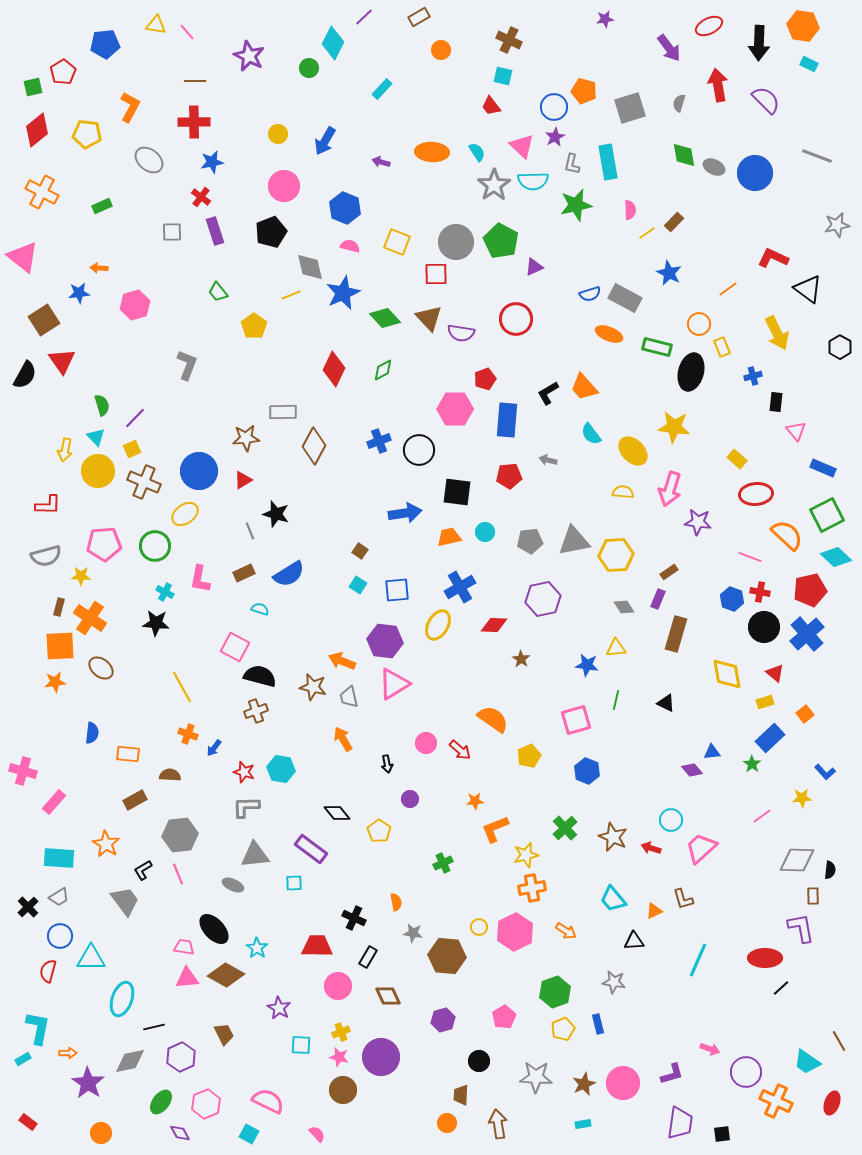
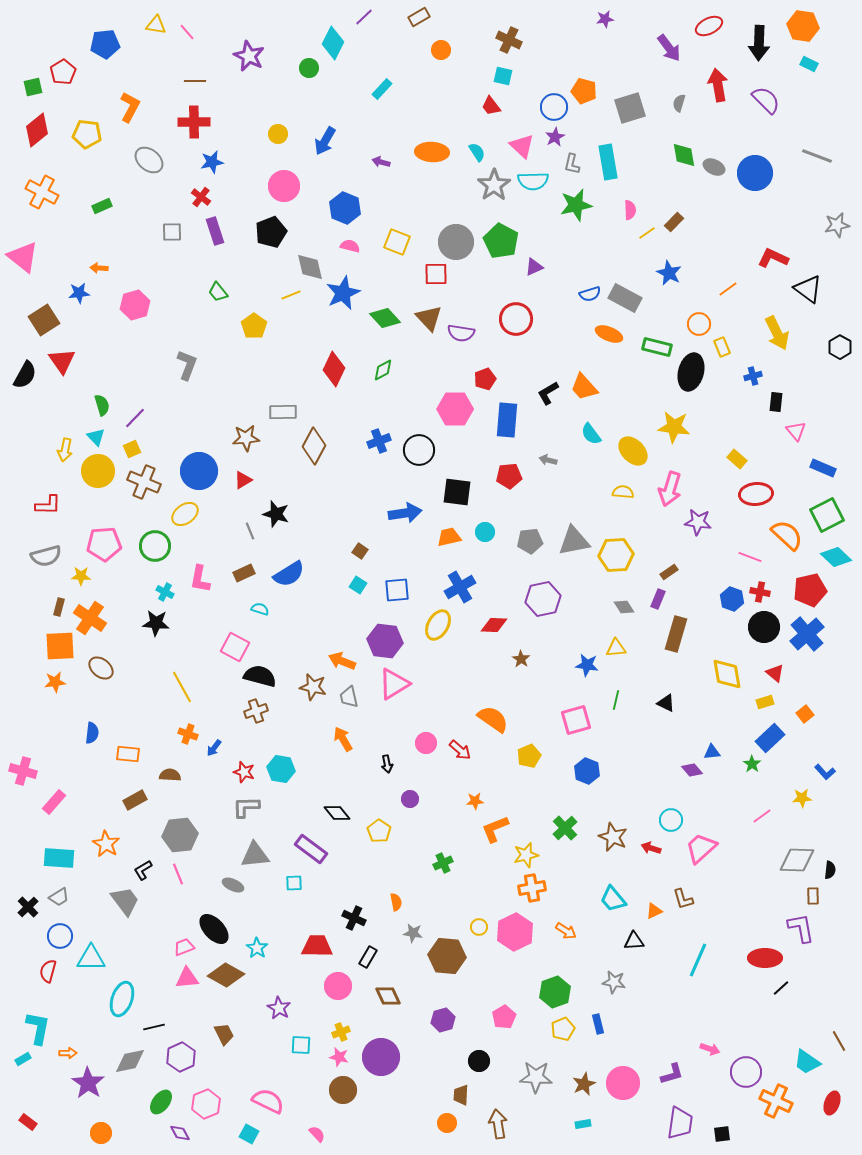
pink trapezoid at (184, 947): rotated 30 degrees counterclockwise
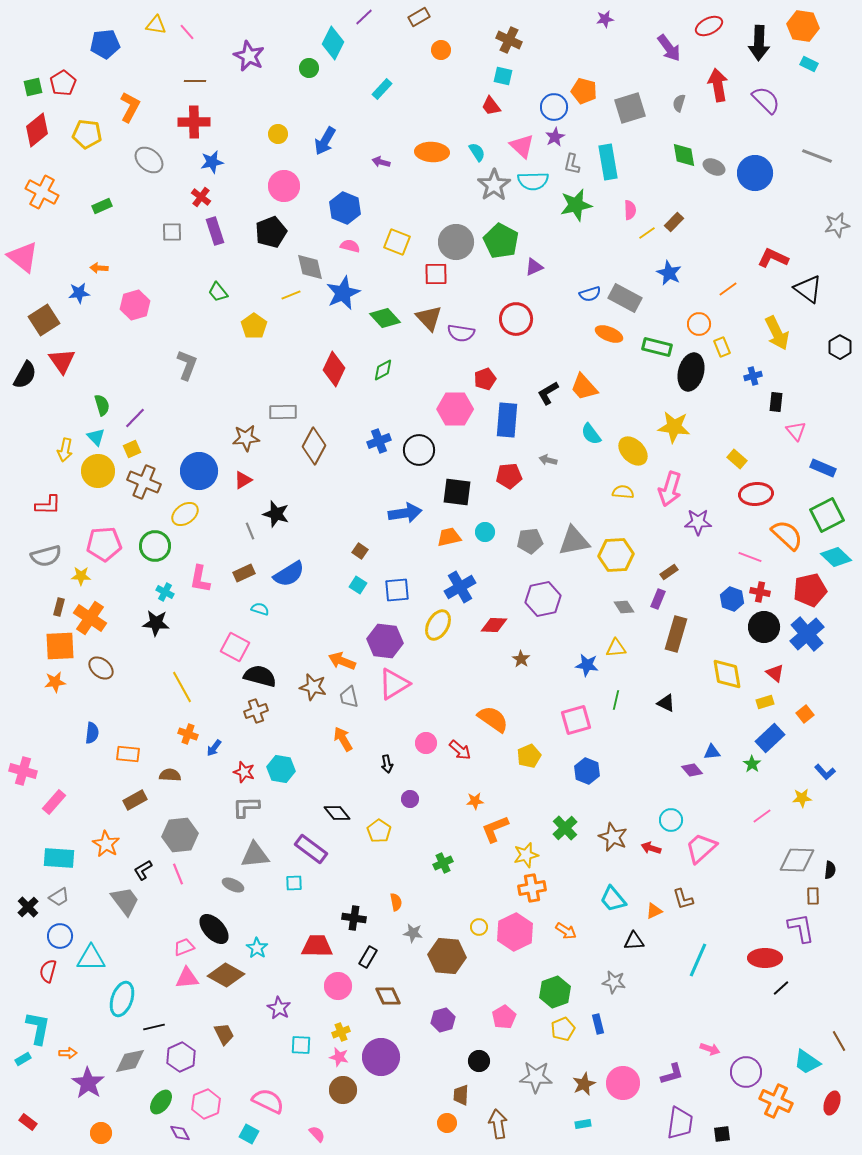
red pentagon at (63, 72): moved 11 px down
purple star at (698, 522): rotated 8 degrees counterclockwise
black cross at (354, 918): rotated 15 degrees counterclockwise
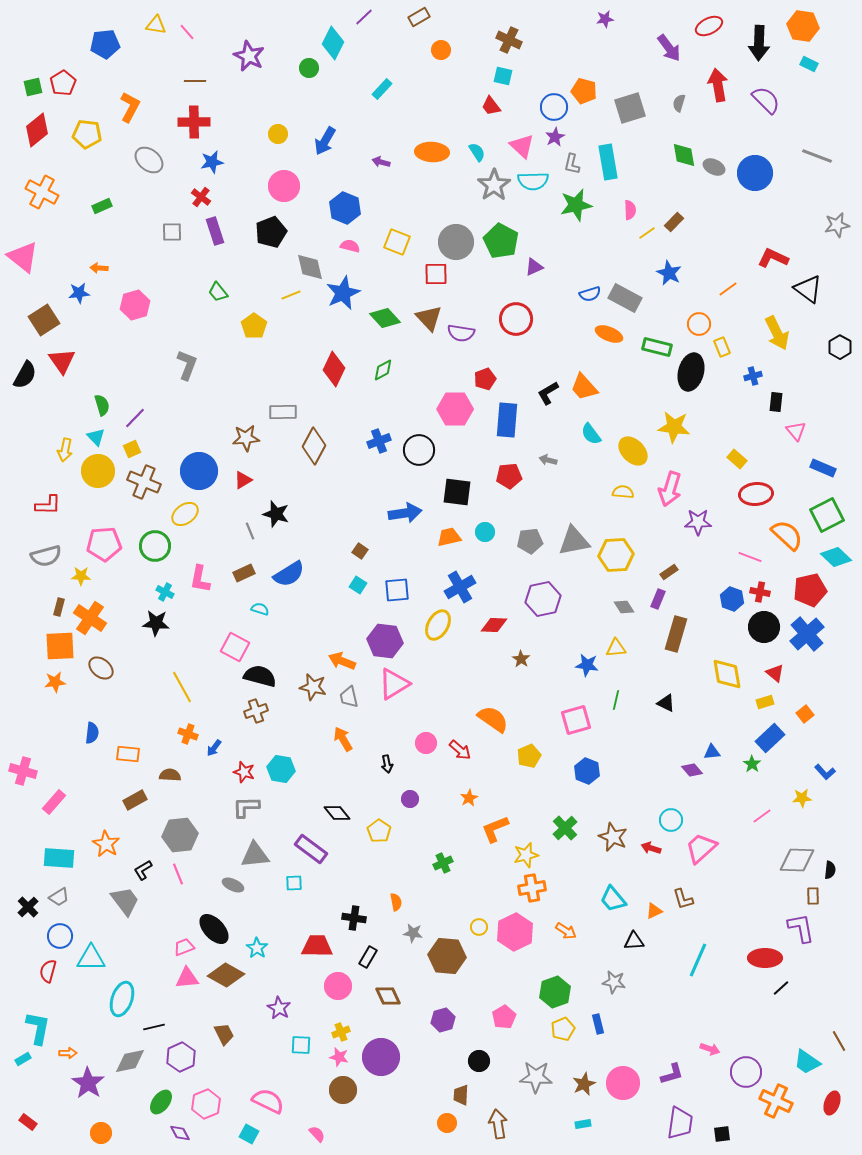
orange star at (475, 801): moved 6 px left, 3 px up; rotated 24 degrees counterclockwise
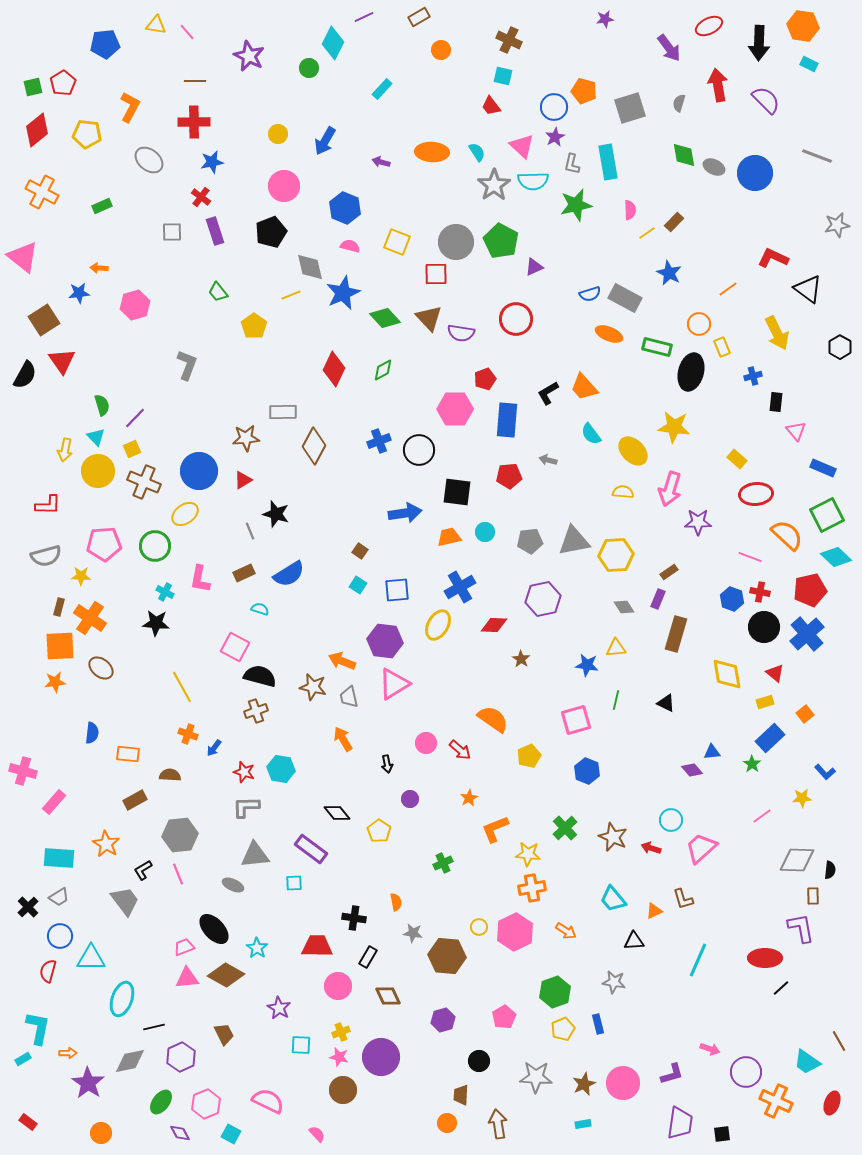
purple line at (364, 17): rotated 18 degrees clockwise
yellow star at (526, 855): moved 2 px right, 1 px up; rotated 20 degrees clockwise
cyan square at (249, 1134): moved 18 px left
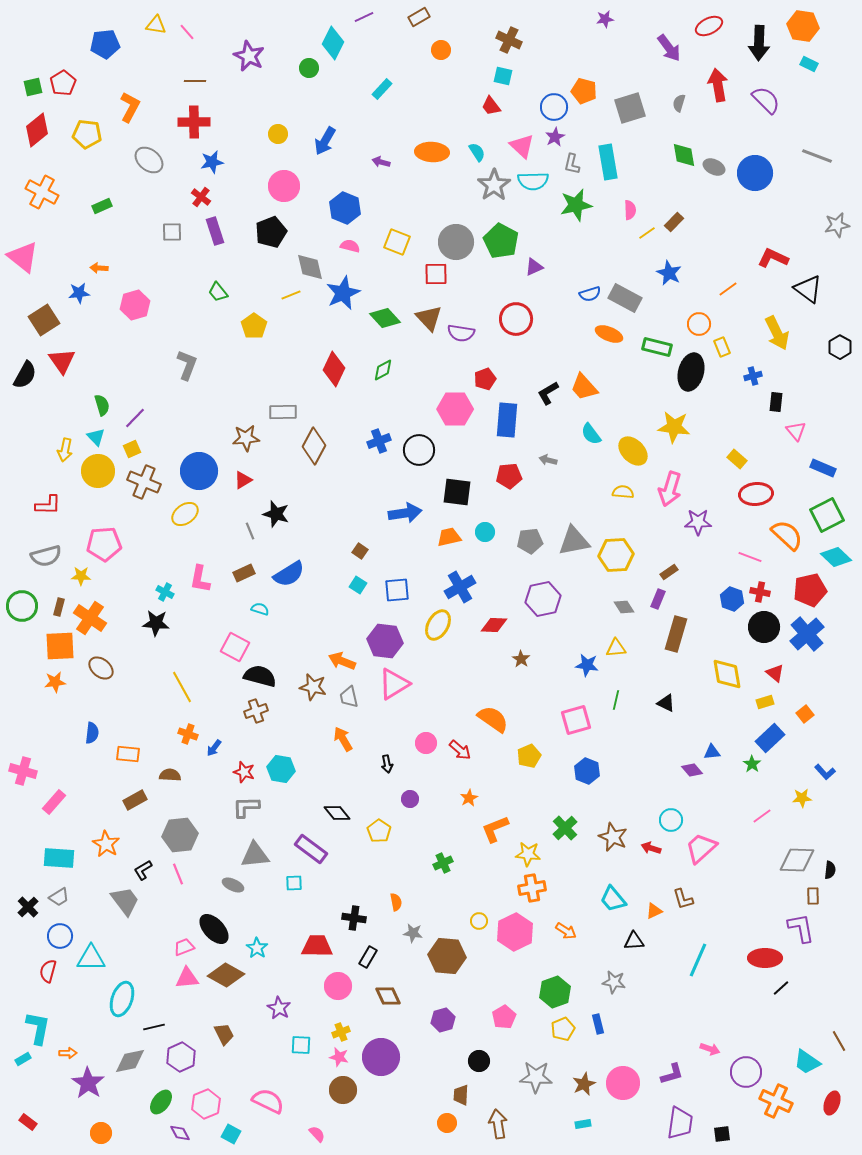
green circle at (155, 546): moved 133 px left, 60 px down
yellow circle at (479, 927): moved 6 px up
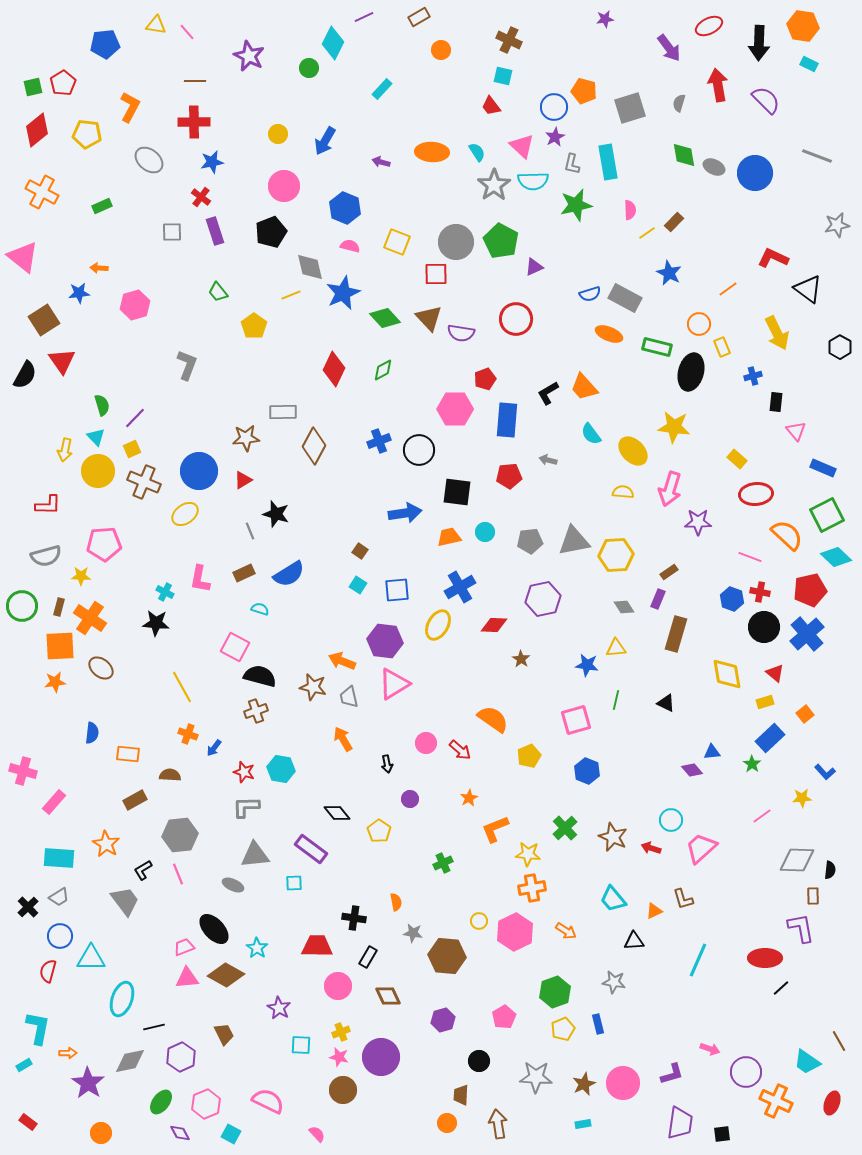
cyan rectangle at (23, 1059): moved 1 px right, 6 px down
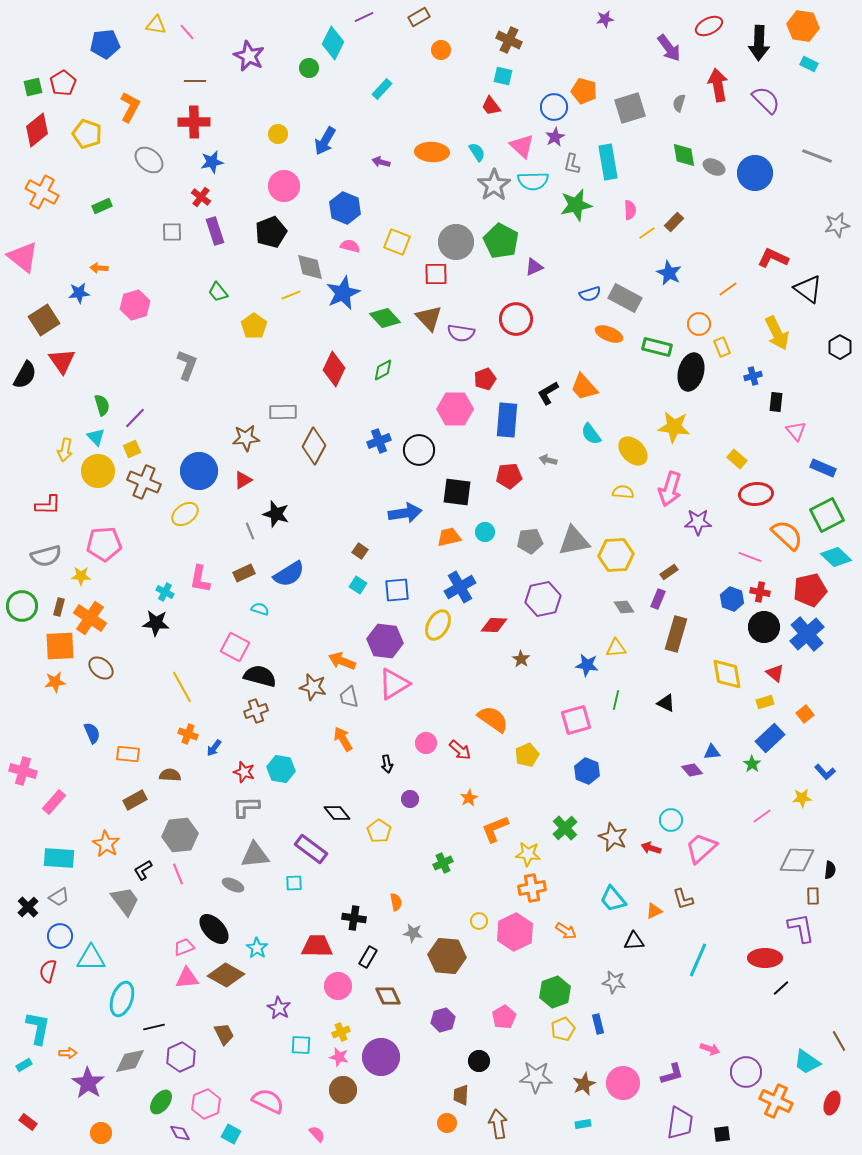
yellow pentagon at (87, 134): rotated 12 degrees clockwise
blue semicircle at (92, 733): rotated 30 degrees counterclockwise
yellow pentagon at (529, 756): moved 2 px left, 1 px up
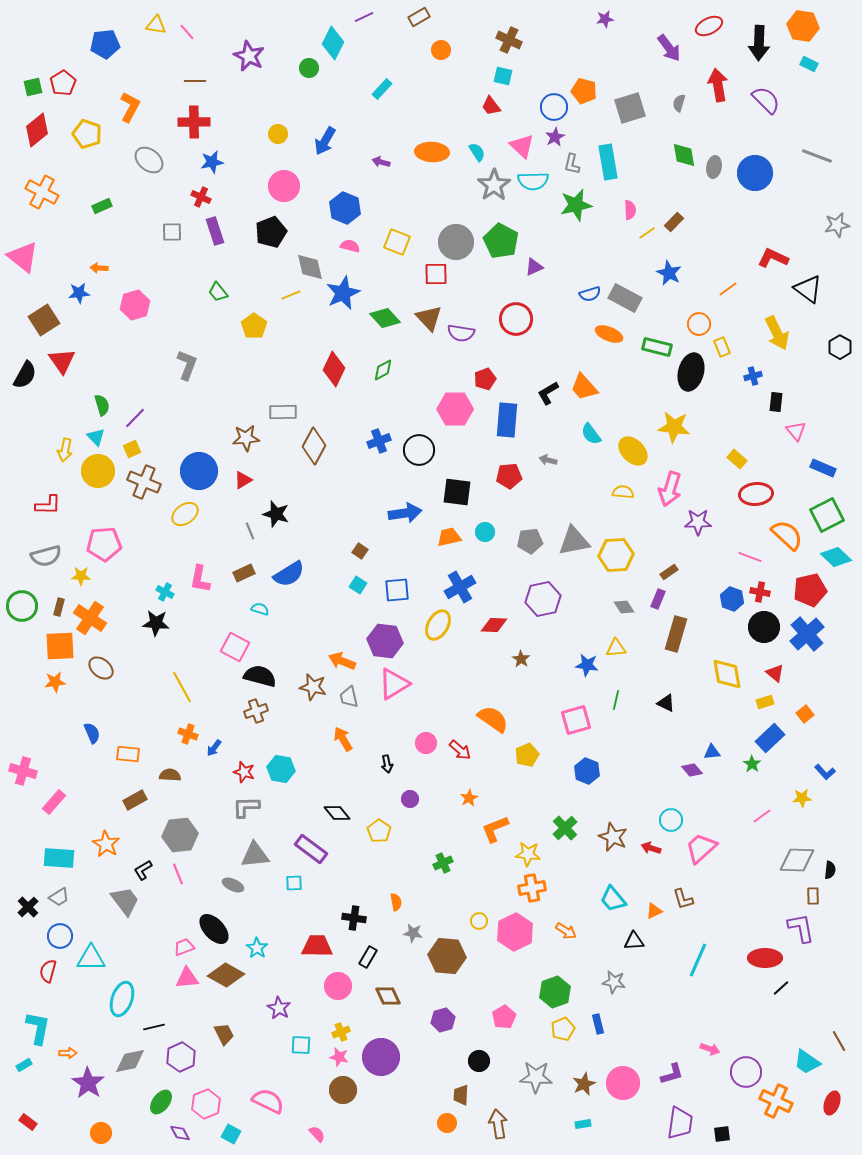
gray ellipse at (714, 167): rotated 75 degrees clockwise
red cross at (201, 197): rotated 12 degrees counterclockwise
